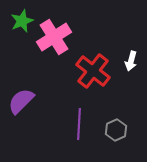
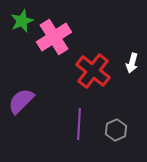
white arrow: moved 1 px right, 2 px down
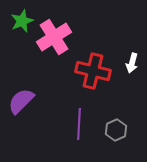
red cross: rotated 24 degrees counterclockwise
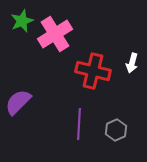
pink cross: moved 1 px right, 3 px up
purple semicircle: moved 3 px left, 1 px down
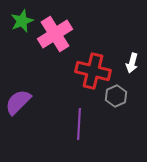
gray hexagon: moved 34 px up
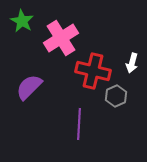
green star: rotated 20 degrees counterclockwise
pink cross: moved 6 px right, 4 px down
purple semicircle: moved 11 px right, 15 px up
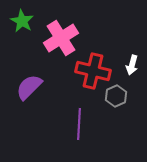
white arrow: moved 2 px down
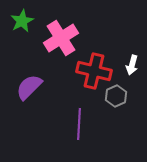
green star: rotated 15 degrees clockwise
red cross: moved 1 px right
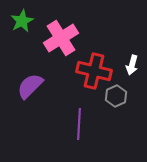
purple semicircle: moved 1 px right, 1 px up
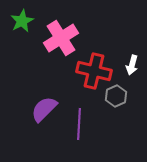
purple semicircle: moved 14 px right, 23 px down
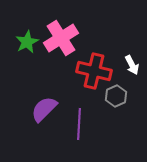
green star: moved 5 px right, 21 px down
white arrow: rotated 42 degrees counterclockwise
